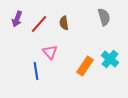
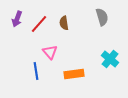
gray semicircle: moved 2 px left
orange rectangle: moved 11 px left, 8 px down; rotated 48 degrees clockwise
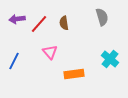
purple arrow: rotated 63 degrees clockwise
blue line: moved 22 px left, 10 px up; rotated 36 degrees clockwise
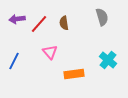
cyan cross: moved 2 px left, 1 px down
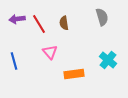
red line: rotated 72 degrees counterclockwise
blue line: rotated 42 degrees counterclockwise
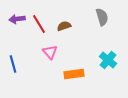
brown semicircle: moved 3 px down; rotated 80 degrees clockwise
blue line: moved 1 px left, 3 px down
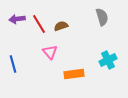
brown semicircle: moved 3 px left
cyan cross: rotated 24 degrees clockwise
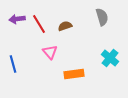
brown semicircle: moved 4 px right
cyan cross: moved 2 px right, 2 px up; rotated 24 degrees counterclockwise
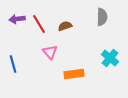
gray semicircle: rotated 18 degrees clockwise
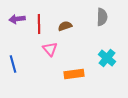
red line: rotated 30 degrees clockwise
pink triangle: moved 3 px up
cyan cross: moved 3 px left
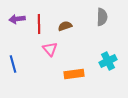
cyan cross: moved 1 px right, 3 px down; rotated 24 degrees clockwise
